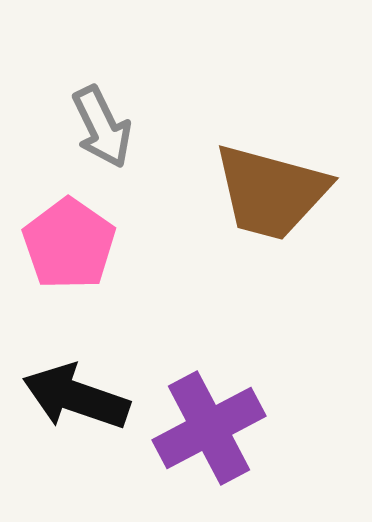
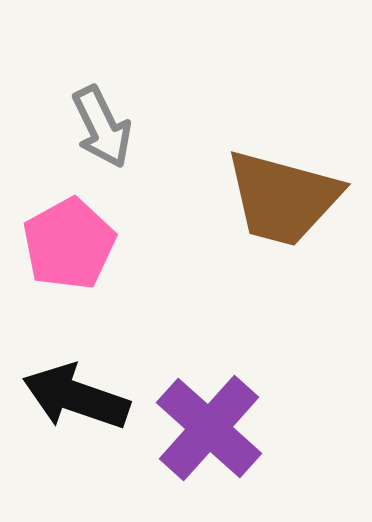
brown trapezoid: moved 12 px right, 6 px down
pink pentagon: rotated 8 degrees clockwise
purple cross: rotated 20 degrees counterclockwise
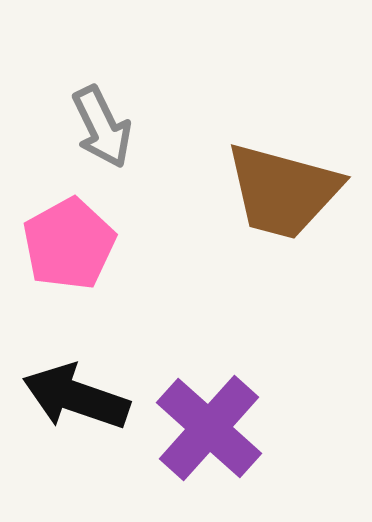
brown trapezoid: moved 7 px up
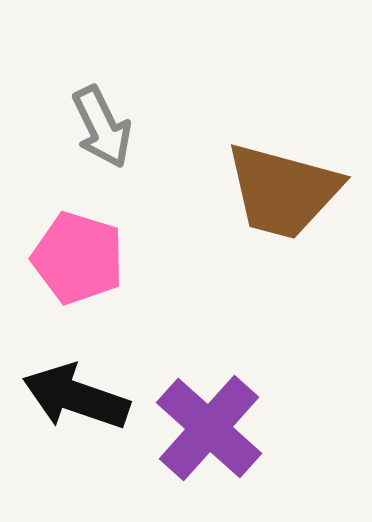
pink pentagon: moved 9 px right, 14 px down; rotated 26 degrees counterclockwise
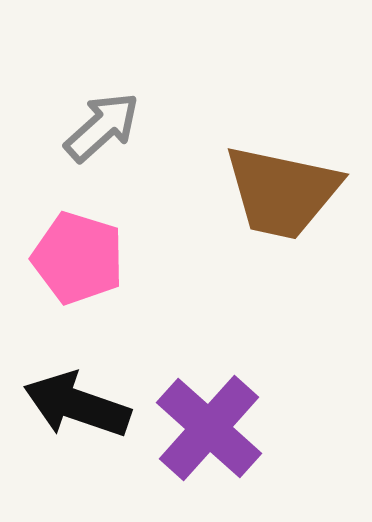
gray arrow: rotated 106 degrees counterclockwise
brown trapezoid: moved 1 px left, 1 px down; rotated 3 degrees counterclockwise
black arrow: moved 1 px right, 8 px down
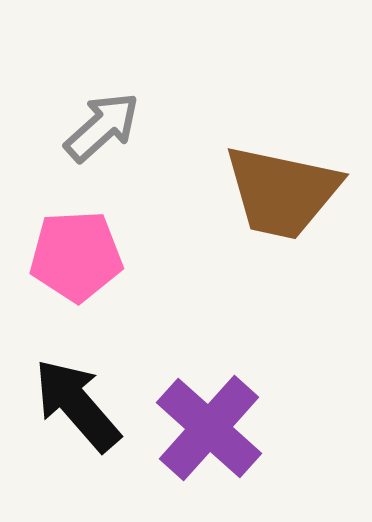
pink pentagon: moved 2 px left, 2 px up; rotated 20 degrees counterclockwise
black arrow: rotated 30 degrees clockwise
